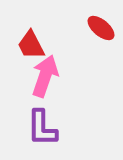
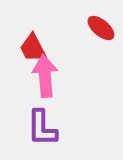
red trapezoid: moved 2 px right, 3 px down
pink arrow: rotated 24 degrees counterclockwise
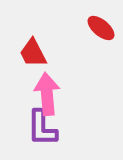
red trapezoid: moved 5 px down
pink arrow: moved 2 px right, 18 px down
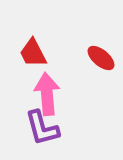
red ellipse: moved 30 px down
purple L-shape: rotated 15 degrees counterclockwise
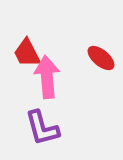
red trapezoid: moved 6 px left
pink arrow: moved 17 px up
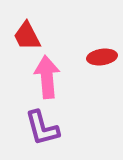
red trapezoid: moved 17 px up
red ellipse: moved 1 px right, 1 px up; rotated 48 degrees counterclockwise
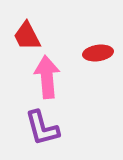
red ellipse: moved 4 px left, 4 px up
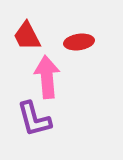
red ellipse: moved 19 px left, 11 px up
purple L-shape: moved 8 px left, 9 px up
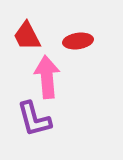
red ellipse: moved 1 px left, 1 px up
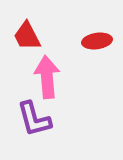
red ellipse: moved 19 px right
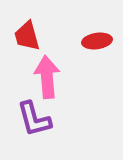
red trapezoid: rotated 12 degrees clockwise
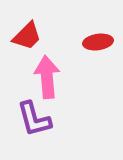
red trapezoid: rotated 120 degrees counterclockwise
red ellipse: moved 1 px right, 1 px down
